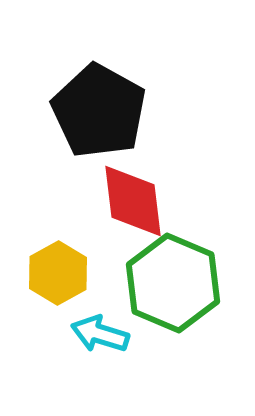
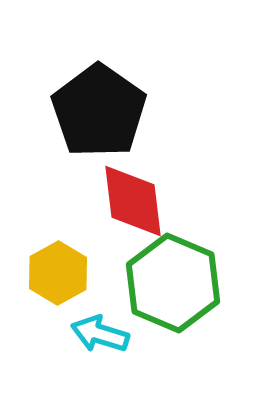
black pentagon: rotated 6 degrees clockwise
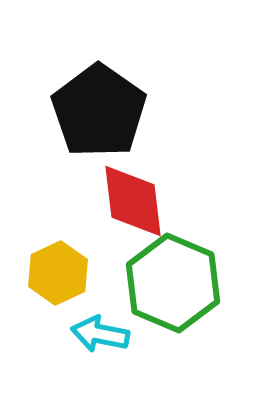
yellow hexagon: rotated 4 degrees clockwise
cyan arrow: rotated 6 degrees counterclockwise
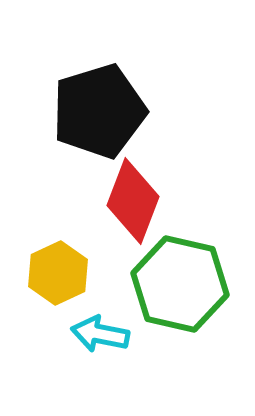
black pentagon: rotated 20 degrees clockwise
red diamond: rotated 28 degrees clockwise
green hexagon: moved 7 px right, 1 px down; rotated 10 degrees counterclockwise
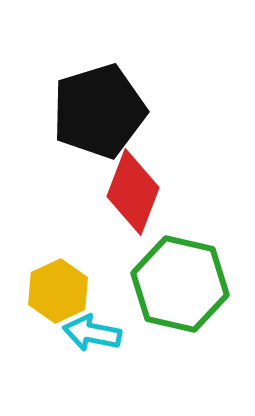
red diamond: moved 9 px up
yellow hexagon: moved 18 px down
cyan arrow: moved 8 px left, 1 px up
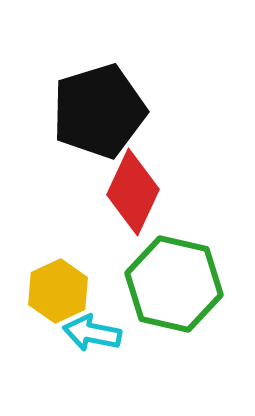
red diamond: rotated 4 degrees clockwise
green hexagon: moved 6 px left
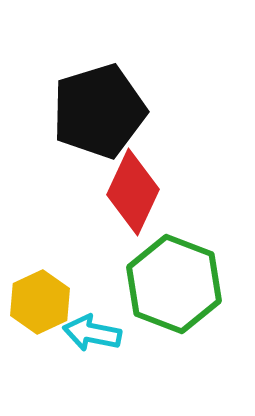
green hexagon: rotated 8 degrees clockwise
yellow hexagon: moved 18 px left, 11 px down
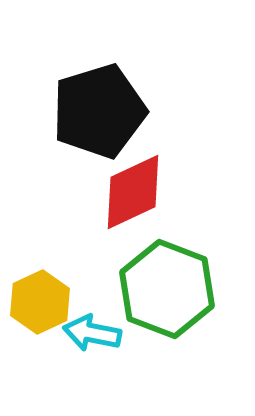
red diamond: rotated 40 degrees clockwise
green hexagon: moved 7 px left, 5 px down
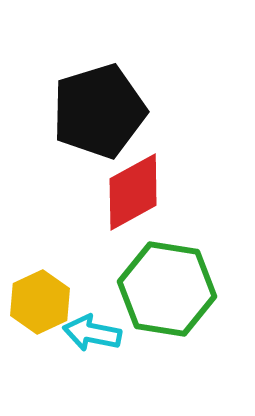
red diamond: rotated 4 degrees counterclockwise
green hexagon: rotated 12 degrees counterclockwise
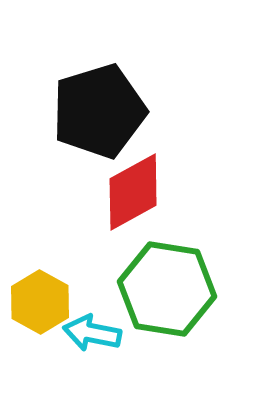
yellow hexagon: rotated 6 degrees counterclockwise
